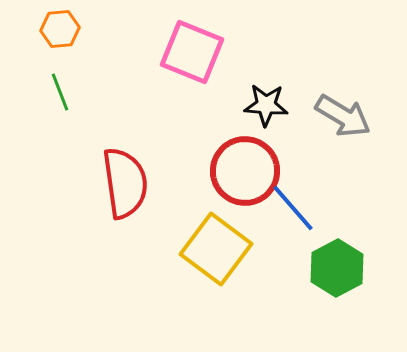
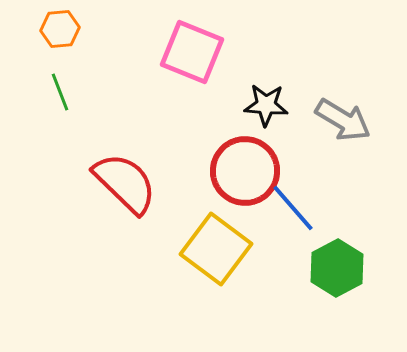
gray arrow: moved 4 px down
red semicircle: rotated 38 degrees counterclockwise
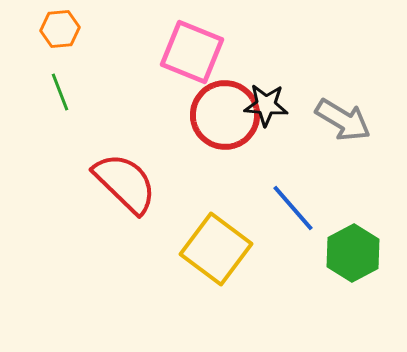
red circle: moved 20 px left, 56 px up
green hexagon: moved 16 px right, 15 px up
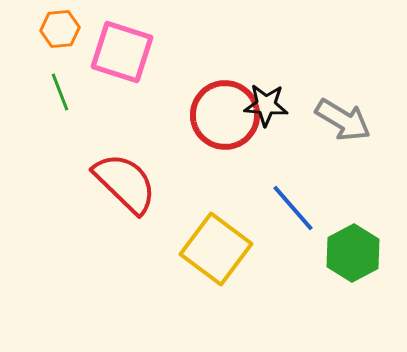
pink square: moved 70 px left; rotated 4 degrees counterclockwise
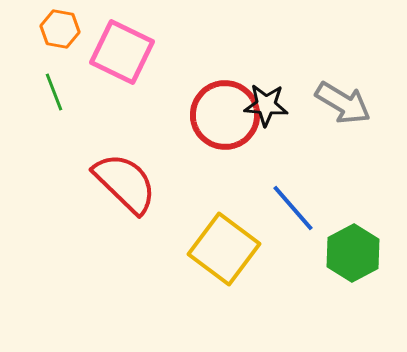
orange hexagon: rotated 15 degrees clockwise
pink square: rotated 8 degrees clockwise
green line: moved 6 px left
gray arrow: moved 17 px up
yellow square: moved 8 px right
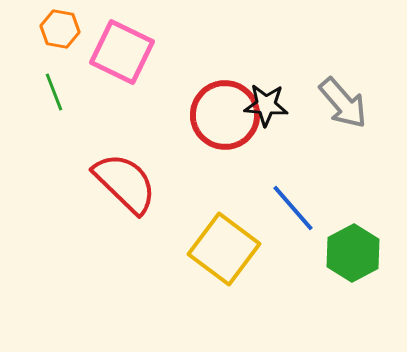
gray arrow: rotated 18 degrees clockwise
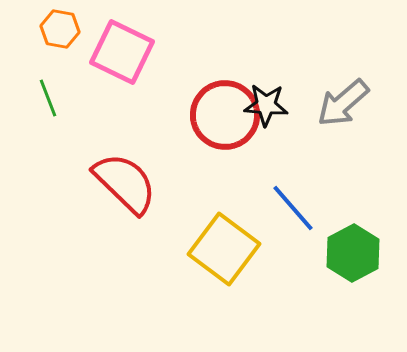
green line: moved 6 px left, 6 px down
gray arrow: rotated 90 degrees clockwise
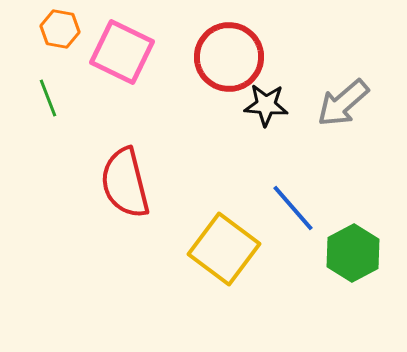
red circle: moved 4 px right, 58 px up
red semicircle: rotated 148 degrees counterclockwise
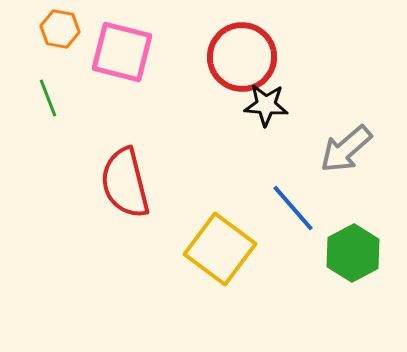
pink square: rotated 12 degrees counterclockwise
red circle: moved 13 px right
gray arrow: moved 3 px right, 46 px down
yellow square: moved 4 px left
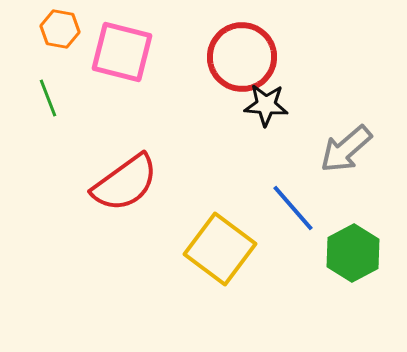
red semicircle: rotated 112 degrees counterclockwise
